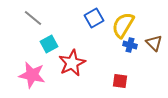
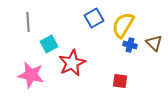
gray line: moved 5 px left, 4 px down; rotated 48 degrees clockwise
pink star: moved 1 px left
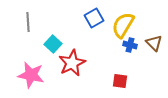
cyan square: moved 4 px right; rotated 18 degrees counterclockwise
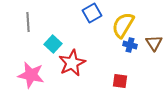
blue square: moved 2 px left, 5 px up
brown triangle: rotated 12 degrees clockwise
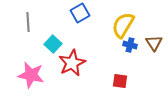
blue square: moved 12 px left
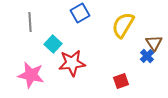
gray line: moved 2 px right
blue cross: moved 17 px right, 11 px down; rotated 32 degrees clockwise
red star: rotated 20 degrees clockwise
red square: moved 1 px right; rotated 28 degrees counterclockwise
